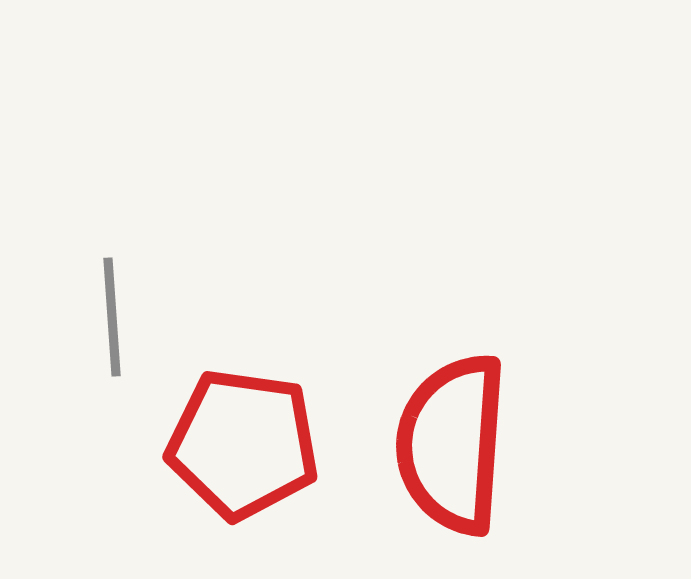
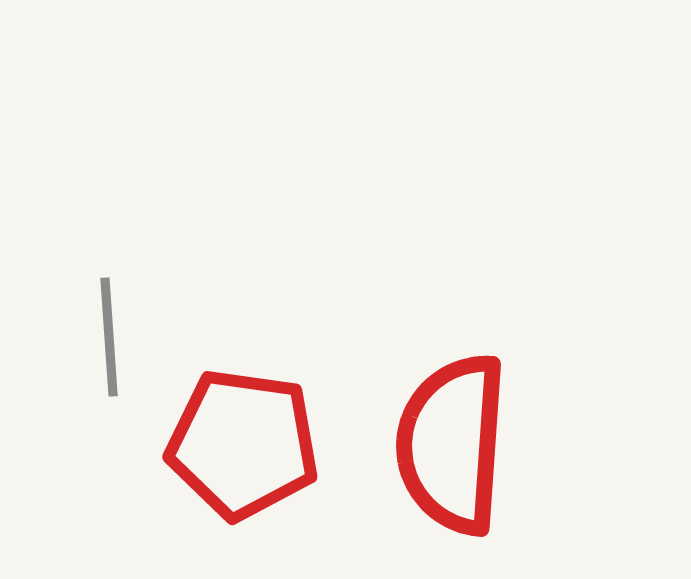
gray line: moved 3 px left, 20 px down
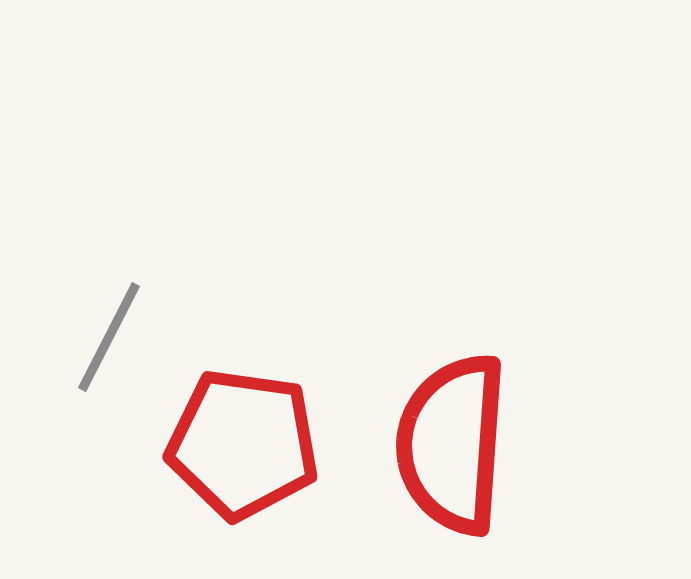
gray line: rotated 31 degrees clockwise
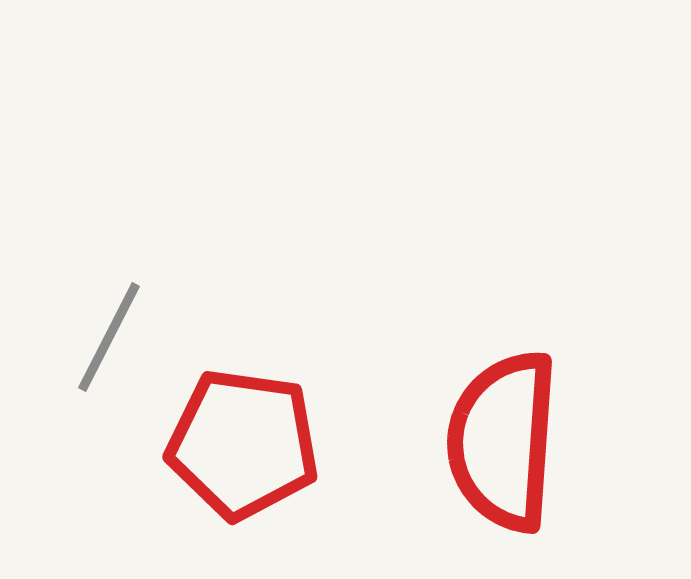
red semicircle: moved 51 px right, 3 px up
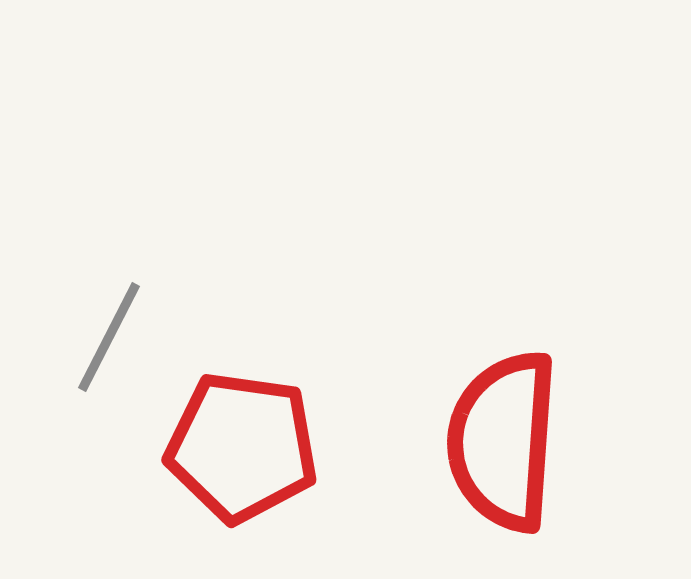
red pentagon: moved 1 px left, 3 px down
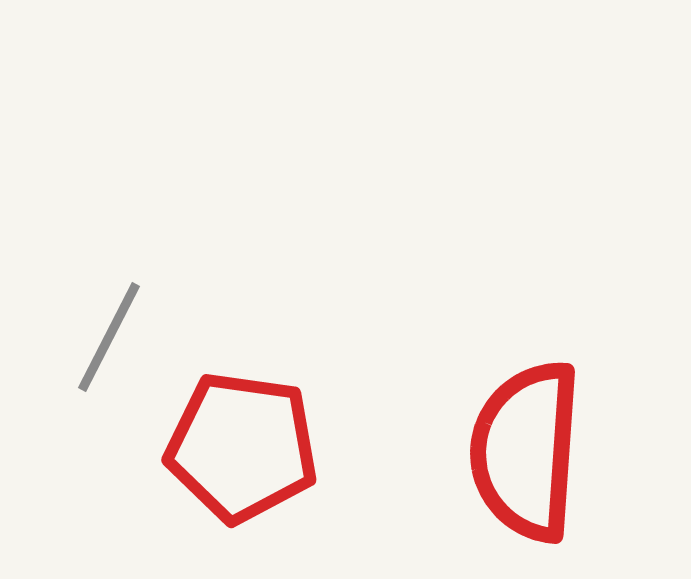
red semicircle: moved 23 px right, 10 px down
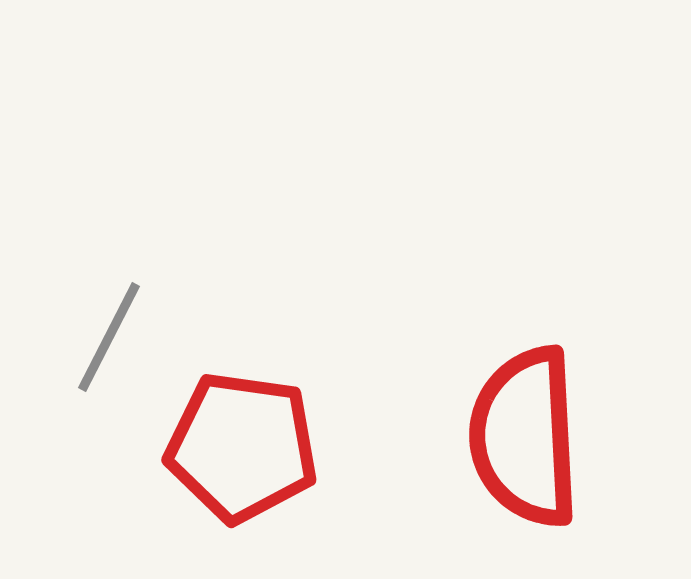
red semicircle: moved 1 px left, 14 px up; rotated 7 degrees counterclockwise
